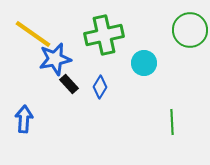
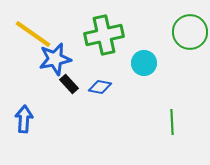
green circle: moved 2 px down
blue diamond: rotated 70 degrees clockwise
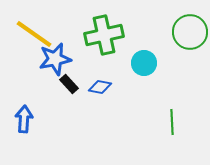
yellow line: moved 1 px right
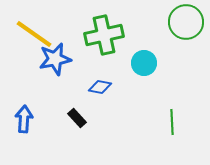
green circle: moved 4 px left, 10 px up
black rectangle: moved 8 px right, 34 px down
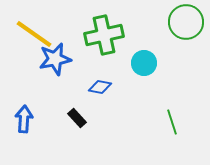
green line: rotated 15 degrees counterclockwise
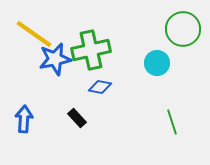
green circle: moved 3 px left, 7 px down
green cross: moved 13 px left, 15 px down
cyan circle: moved 13 px right
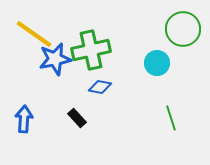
green line: moved 1 px left, 4 px up
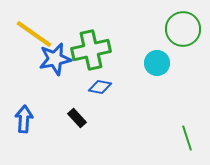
green line: moved 16 px right, 20 px down
